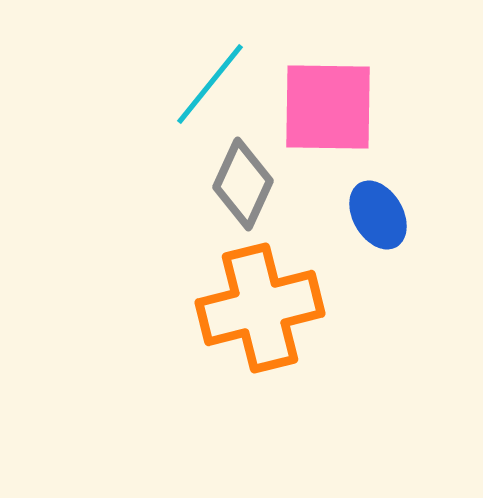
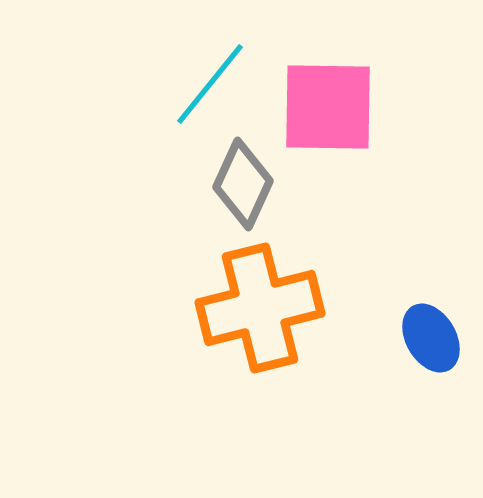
blue ellipse: moved 53 px right, 123 px down
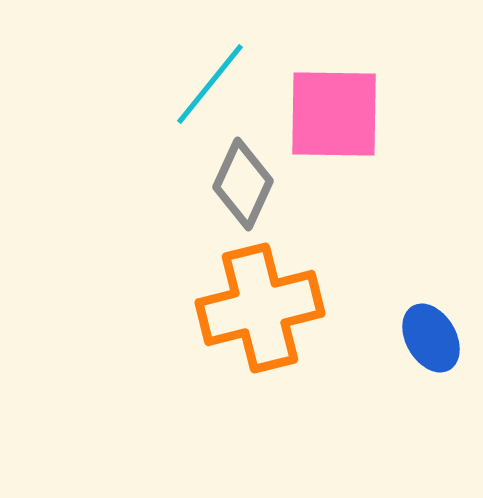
pink square: moved 6 px right, 7 px down
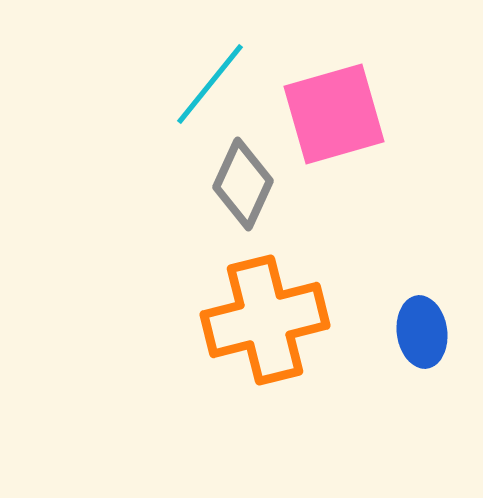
pink square: rotated 17 degrees counterclockwise
orange cross: moved 5 px right, 12 px down
blue ellipse: moved 9 px left, 6 px up; rotated 22 degrees clockwise
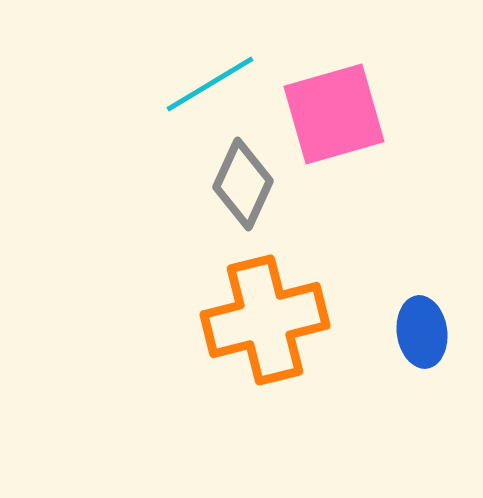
cyan line: rotated 20 degrees clockwise
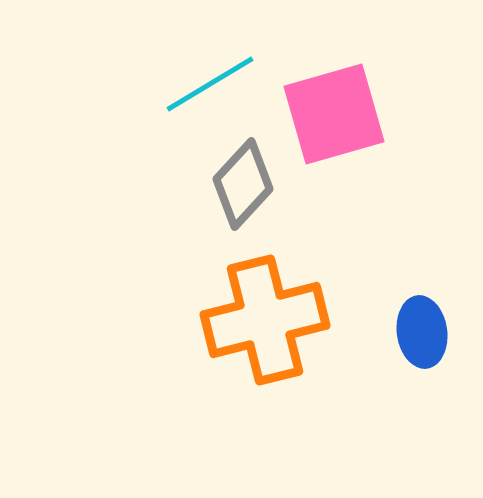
gray diamond: rotated 18 degrees clockwise
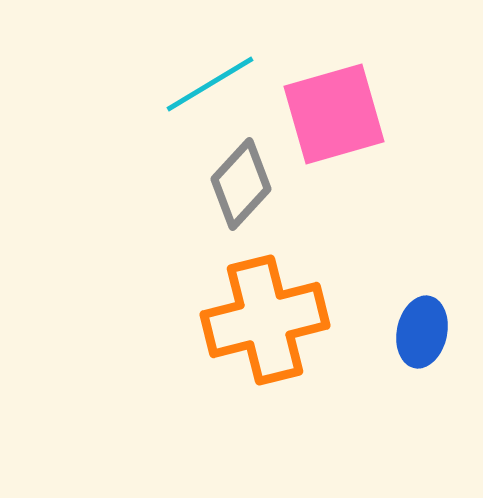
gray diamond: moved 2 px left
blue ellipse: rotated 20 degrees clockwise
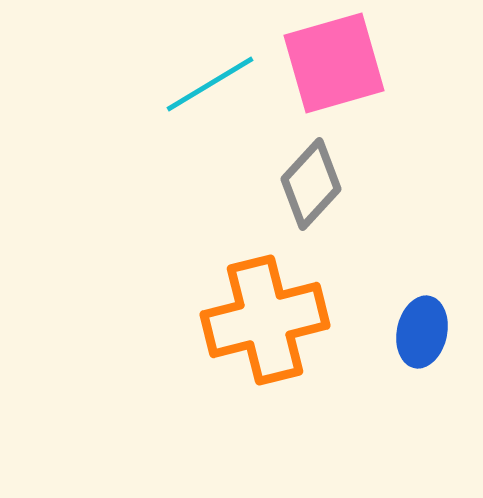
pink square: moved 51 px up
gray diamond: moved 70 px right
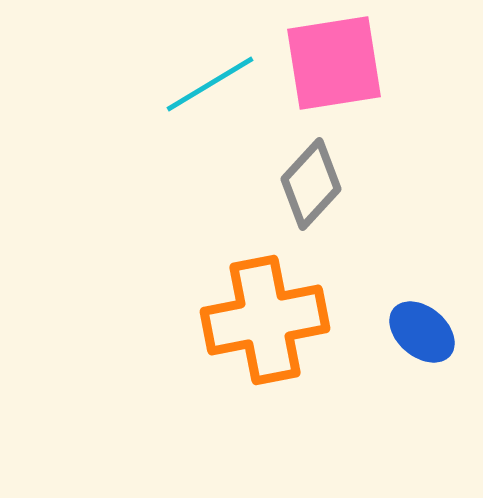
pink square: rotated 7 degrees clockwise
orange cross: rotated 3 degrees clockwise
blue ellipse: rotated 62 degrees counterclockwise
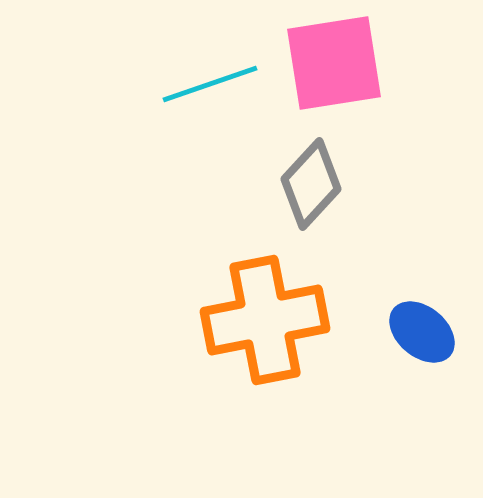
cyan line: rotated 12 degrees clockwise
